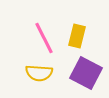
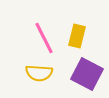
purple square: moved 1 px right, 1 px down
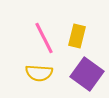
purple square: rotated 8 degrees clockwise
